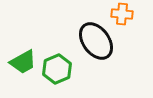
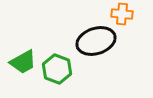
black ellipse: rotated 72 degrees counterclockwise
green hexagon: rotated 16 degrees counterclockwise
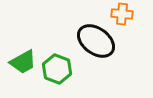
black ellipse: rotated 54 degrees clockwise
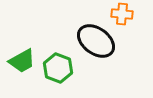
green trapezoid: moved 1 px left, 1 px up
green hexagon: moved 1 px right, 1 px up
